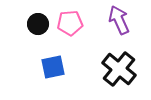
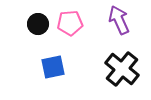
black cross: moved 3 px right
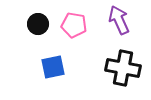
pink pentagon: moved 4 px right, 2 px down; rotated 15 degrees clockwise
black cross: moved 1 px right, 1 px up; rotated 28 degrees counterclockwise
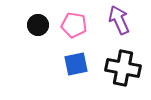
black circle: moved 1 px down
blue square: moved 23 px right, 3 px up
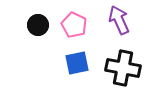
pink pentagon: rotated 15 degrees clockwise
blue square: moved 1 px right, 1 px up
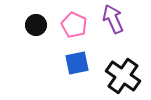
purple arrow: moved 6 px left, 1 px up
black circle: moved 2 px left
black cross: moved 8 px down; rotated 24 degrees clockwise
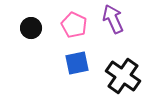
black circle: moved 5 px left, 3 px down
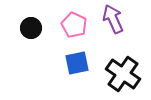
black cross: moved 2 px up
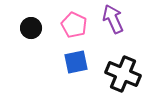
blue square: moved 1 px left, 1 px up
black cross: rotated 12 degrees counterclockwise
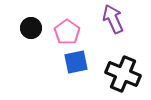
pink pentagon: moved 7 px left, 7 px down; rotated 10 degrees clockwise
